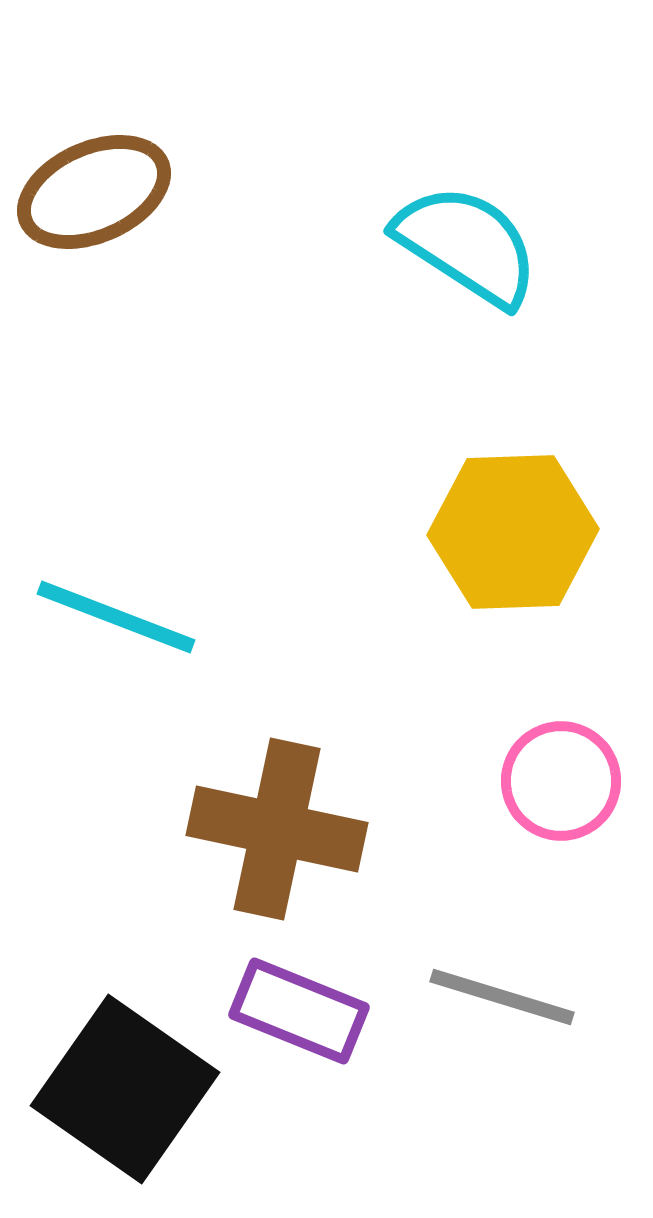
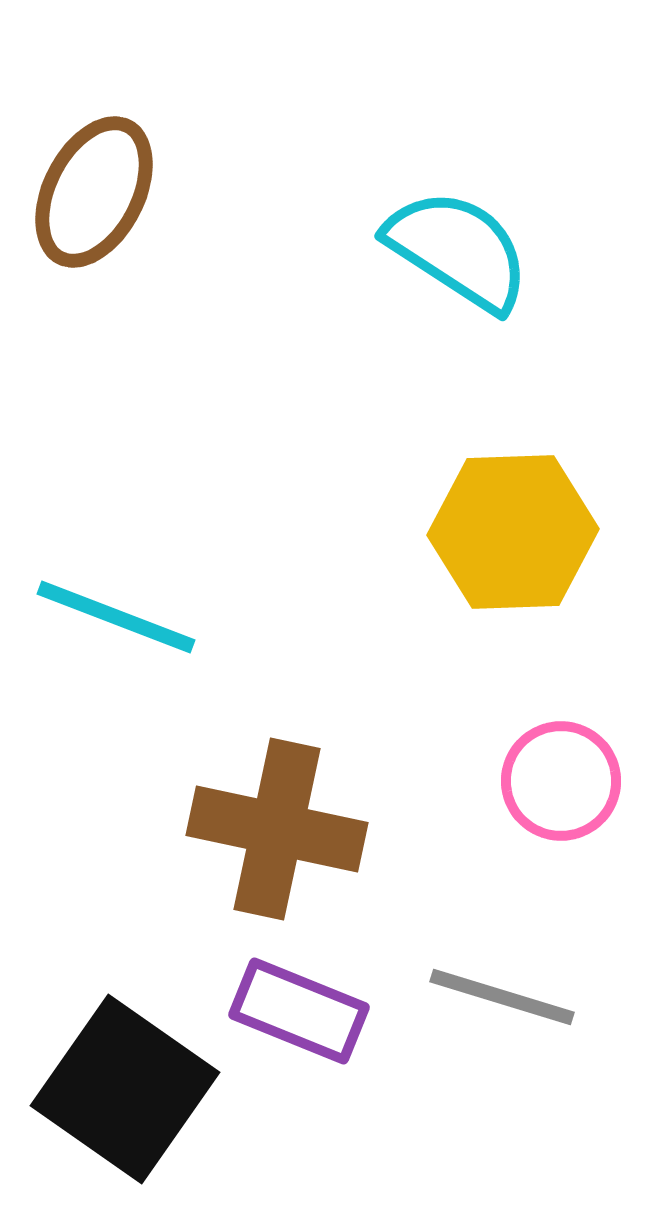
brown ellipse: rotated 39 degrees counterclockwise
cyan semicircle: moved 9 px left, 5 px down
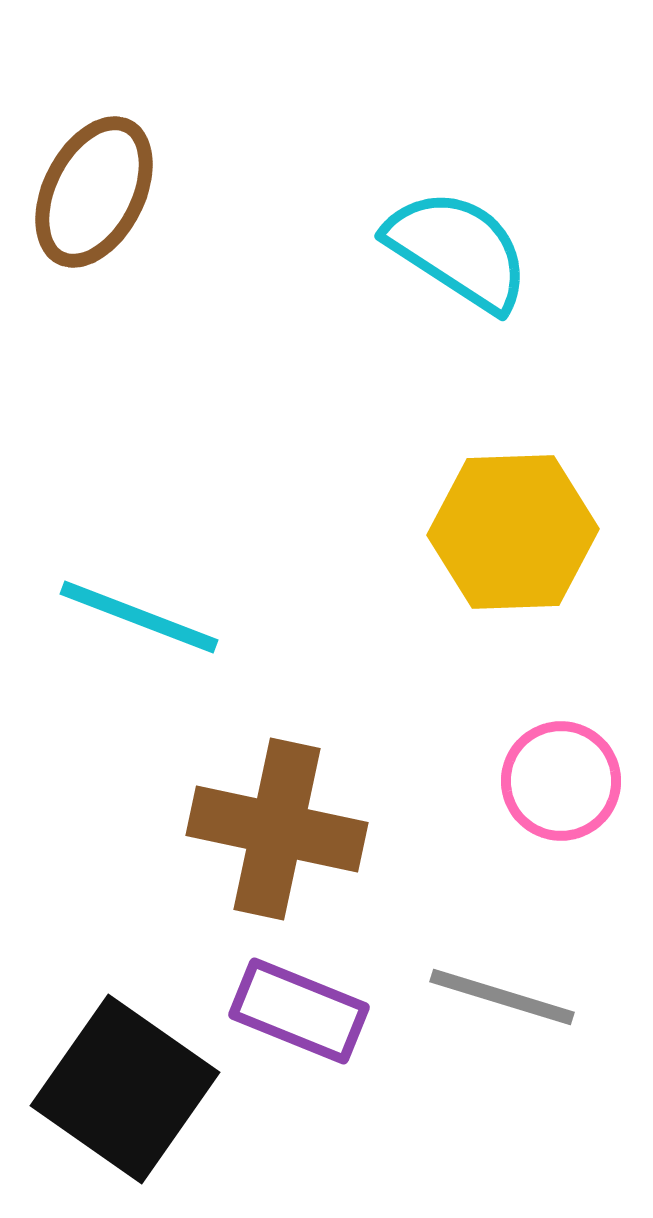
cyan line: moved 23 px right
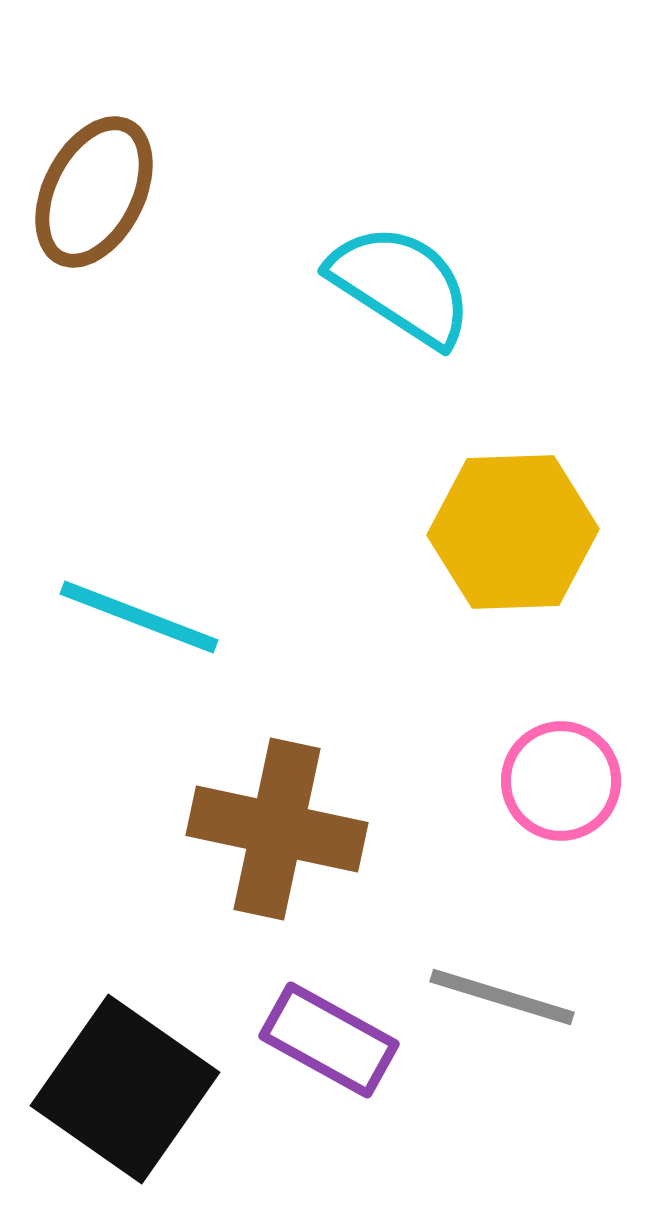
cyan semicircle: moved 57 px left, 35 px down
purple rectangle: moved 30 px right, 29 px down; rotated 7 degrees clockwise
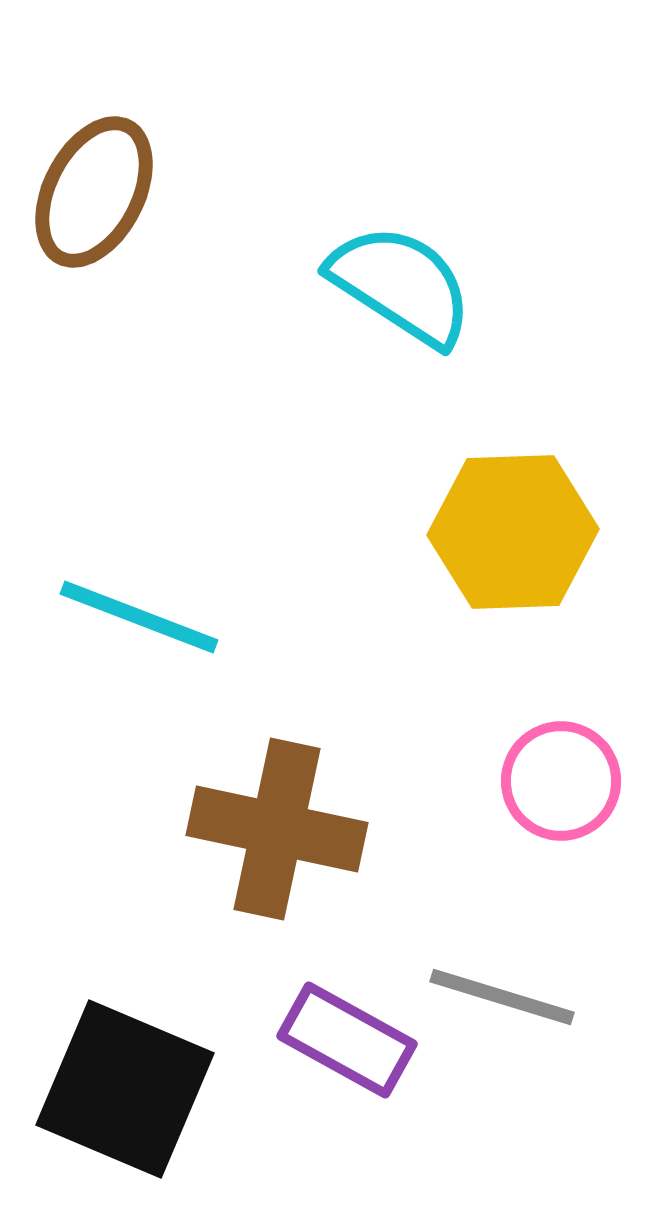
purple rectangle: moved 18 px right
black square: rotated 12 degrees counterclockwise
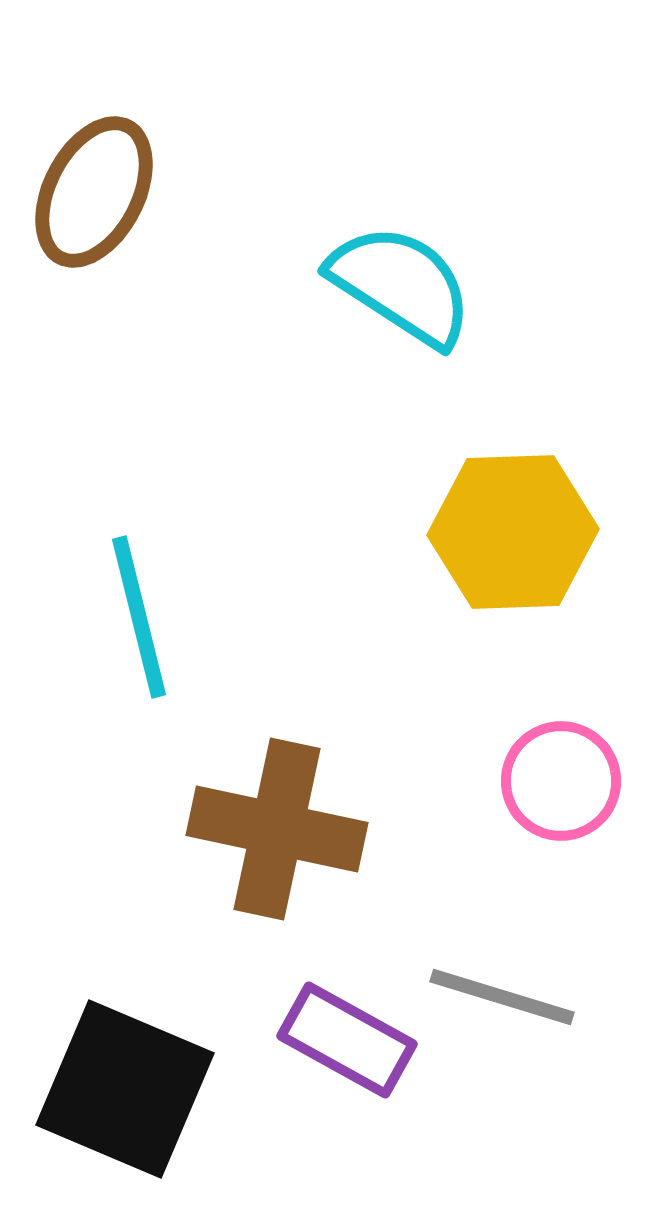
cyan line: rotated 55 degrees clockwise
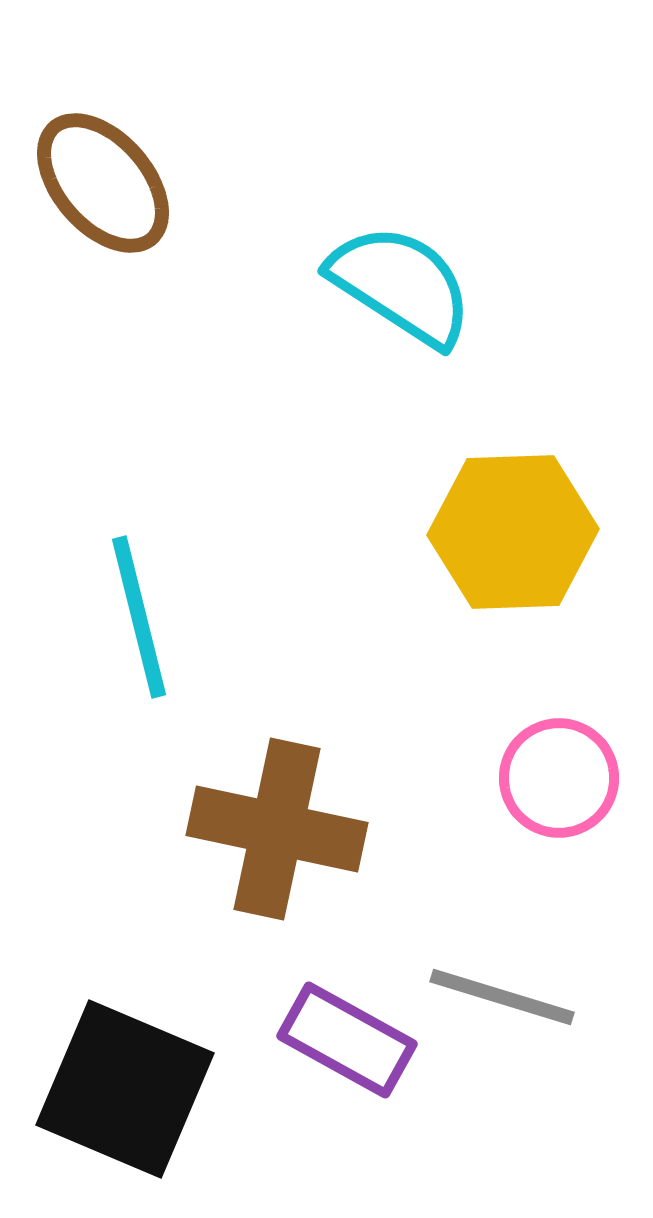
brown ellipse: moved 9 px right, 9 px up; rotated 68 degrees counterclockwise
pink circle: moved 2 px left, 3 px up
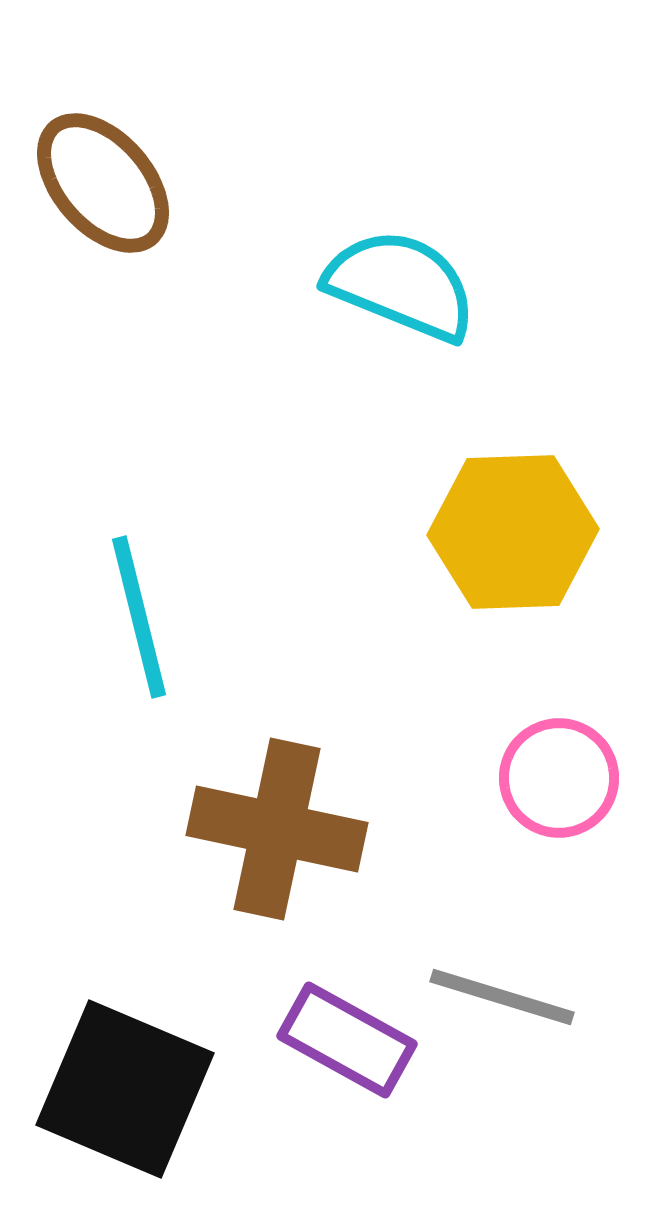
cyan semicircle: rotated 11 degrees counterclockwise
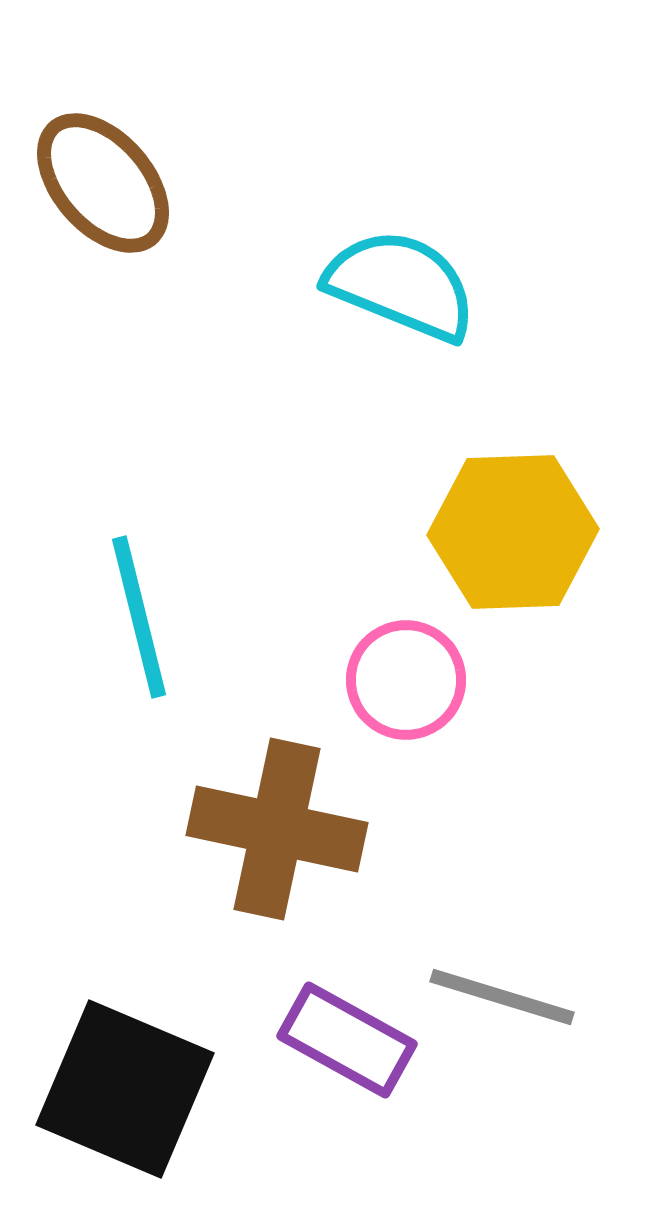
pink circle: moved 153 px left, 98 px up
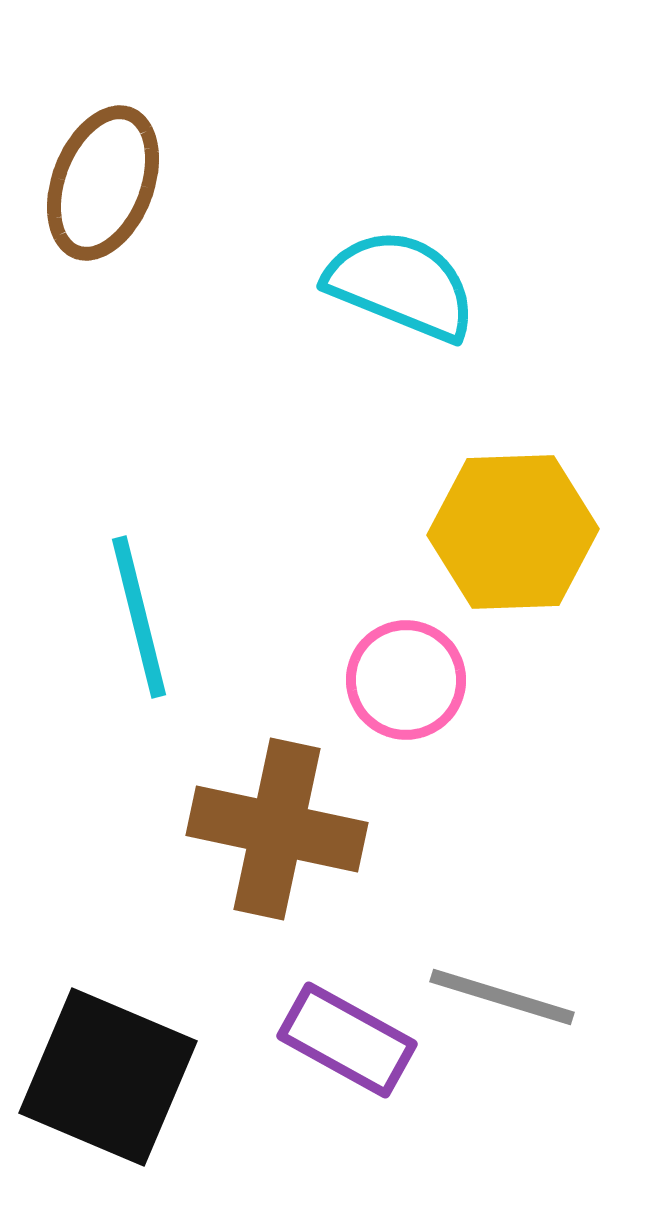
brown ellipse: rotated 62 degrees clockwise
black square: moved 17 px left, 12 px up
